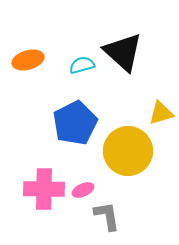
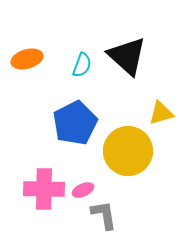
black triangle: moved 4 px right, 4 px down
orange ellipse: moved 1 px left, 1 px up
cyan semicircle: rotated 125 degrees clockwise
gray L-shape: moved 3 px left, 1 px up
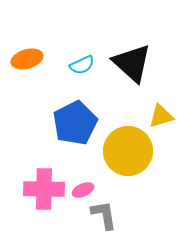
black triangle: moved 5 px right, 7 px down
cyan semicircle: rotated 45 degrees clockwise
yellow triangle: moved 3 px down
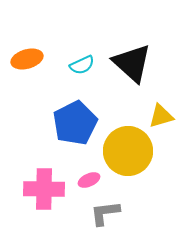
pink ellipse: moved 6 px right, 10 px up
gray L-shape: moved 1 px right, 2 px up; rotated 88 degrees counterclockwise
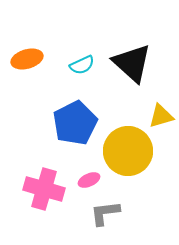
pink cross: rotated 15 degrees clockwise
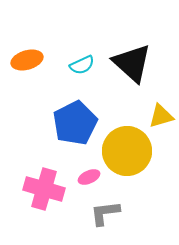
orange ellipse: moved 1 px down
yellow circle: moved 1 px left
pink ellipse: moved 3 px up
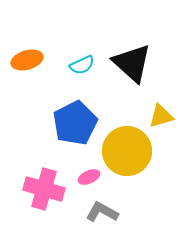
gray L-shape: moved 3 px left, 1 px up; rotated 36 degrees clockwise
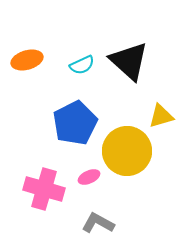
black triangle: moved 3 px left, 2 px up
gray L-shape: moved 4 px left, 11 px down
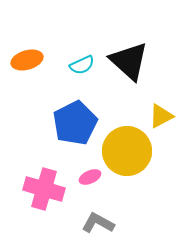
yellow triangle: rotated 12 degrees counterclockwise
pink ellipse: moved 1 px right
